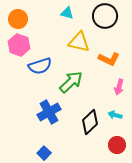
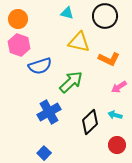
pink arrow: rotated 42 degrees clockwise
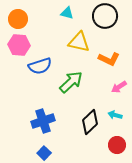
pink hexagon: rotated 15 degrees counterclockwise
blue cross: moved 6 px left, 9 px down; rotated 10 degrees clockwise
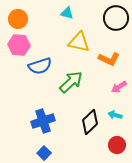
black circle: moved 11 px right, 2 px down
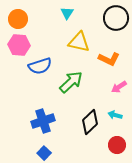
cyan triangle: rotated 48 degrees clockwise
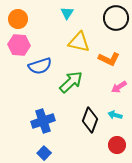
black diamond: moved 2 px up; rotated 25 degrees counterclockwise
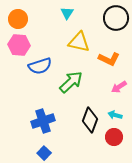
red circle: moved 3 px left, 8 px up
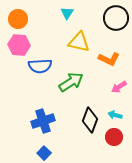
blue semicircle: rotated 15 degrees clockwise
green arrow: rotated 10 degrees clockwise
